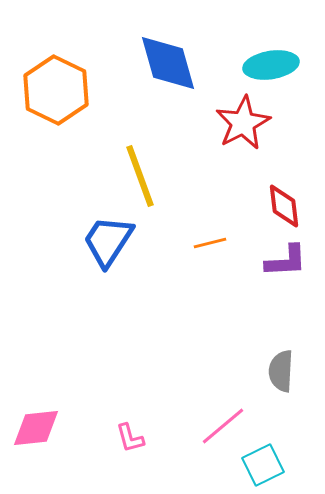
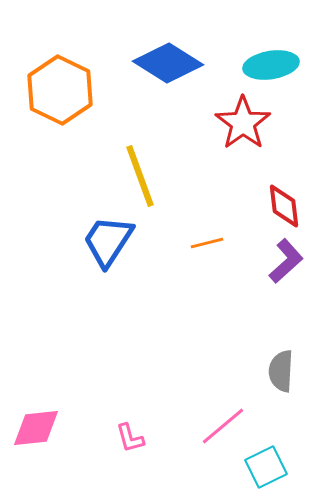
blue diamond: rotated 42 degrees counterclockwise
orange hexagon: moved 4 px right
red star: rotated 8 degrees counterclockwise
orange line: moved 3 px left
purple L-shape: rotated 39 degrees counterclockwise
cyan square: moved 3 px right, 2 px down
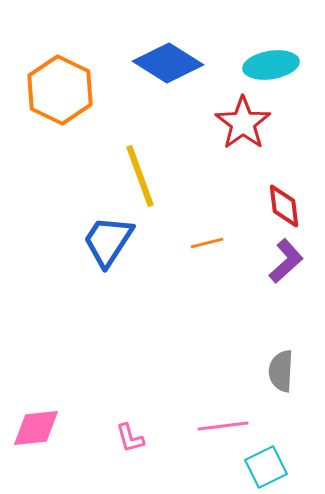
pink line: rotated 33 degrees clockwise
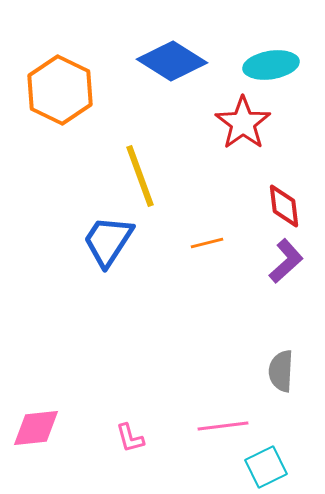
blue diamond: moved 4 px right, 2 px up
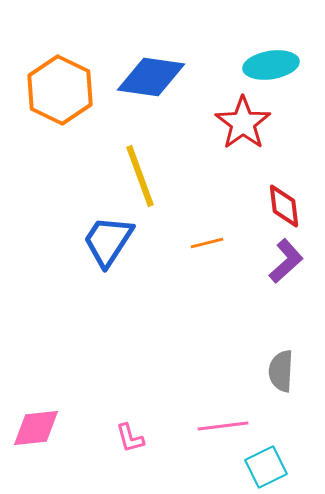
blue diamond: moved 21 px left, 16 px down; rotated 24 degrees counterclockwise
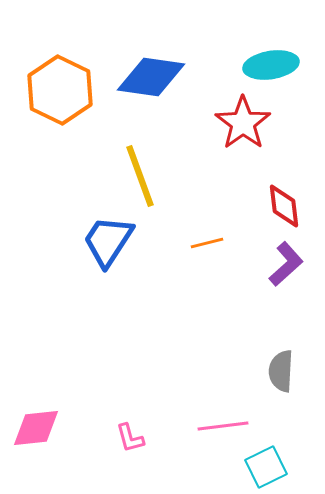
purple L-shape: moved 3 px down
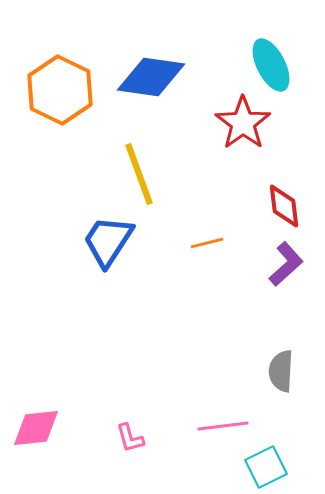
cyan ellipse: rotated 72 degrees clockwise
yellow line: moved 1 px left, 2 px up
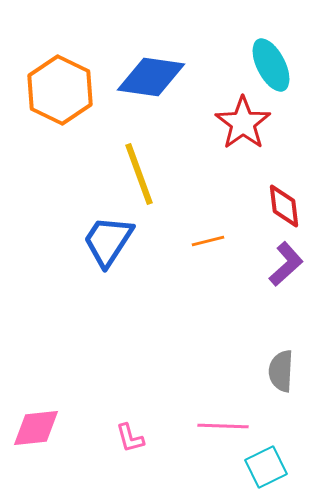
orange line: moved 1 px right, 2 px up
pink line: rotated 9 degrees clockwise
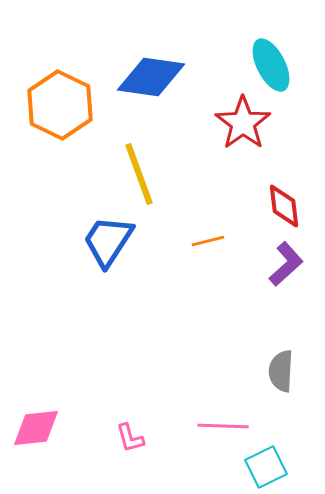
orange hexagon: moved 15 px down
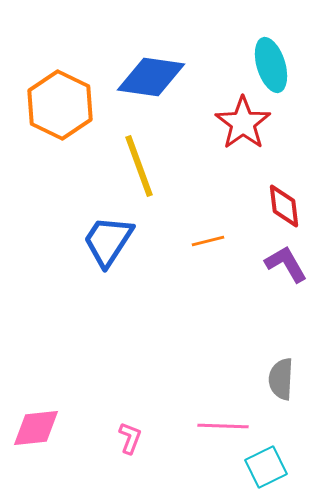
cyan ellipse: rotated 10 degrees clockwise
yellow line: moved 8 px up
purple L-shape: rotated 78 degrees counterclockwise
gray semicircle: moved 8 px down
pink L-shape: rotated 144 degrees counterclockwise
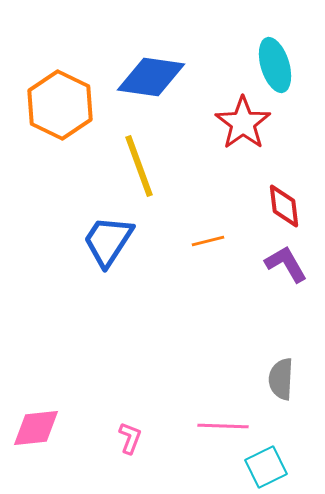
cyan ellipse: moved 4 px right
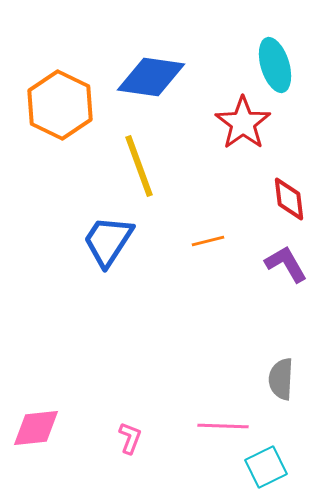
red diamond: moved 5 px right, 7 px up
